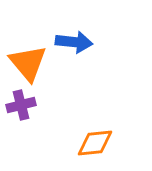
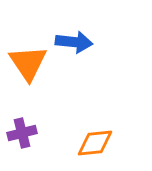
orange triangle: rotated 6 degrees clockwise
purple cross: moved 1 px right, 28 px down
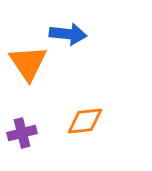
blue arrow: moved 6 px left, 8 px up
orange diamond: moved 10 px left, 22 px up
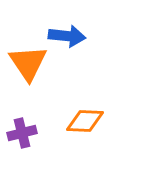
blue arrow: moved 1 px left, 2 px down
orange diamond: rotated 9 degrees clockwise
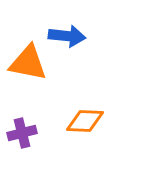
orange triangle: rotated 45 degrees counterclockwise
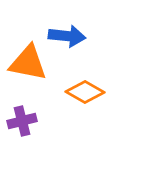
orange diamond: moved 29 px up; rotated 27 degrees clockwise
purple cross: moved 12 px up
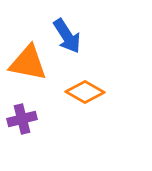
blue arrow: rotated 51 degrees clockwise
purple cross: moved 2 px up
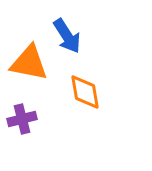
orange triangle: moved 1 px right
orange diamond: rotated 51 degrees clockwise
